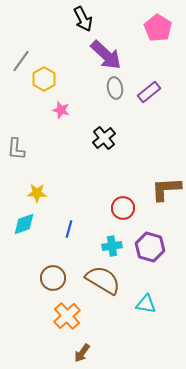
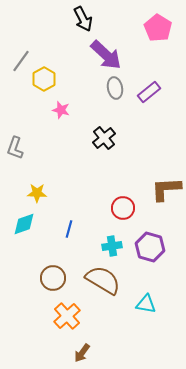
gray L-shape: moved 1 px left, 1 px up; rotated 15 degrees clockwise
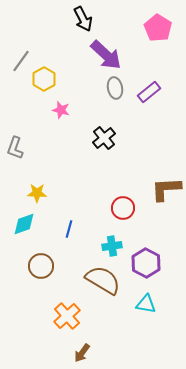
purple hexagon: moved 4 px left, 16 px down; rotated 12 degrees clockwise
brown circle: moved 12 px left, 12 px up
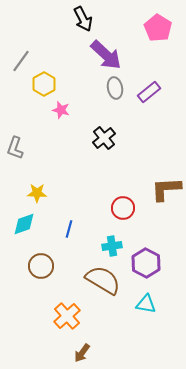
yellow hexagon: moved 5 px down
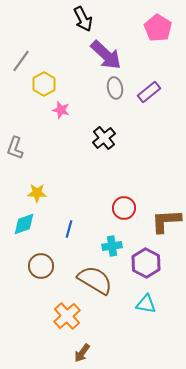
brown L-shape: moved 32 px down
red circle: moved 1 px right
brown semicircle: moved 8 px left
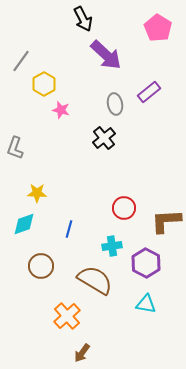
gray ellipse: moved 16 px down
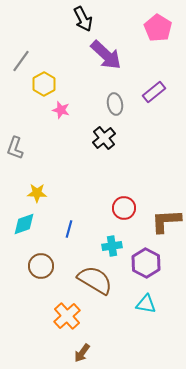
purple rectangle: moved 5 px right
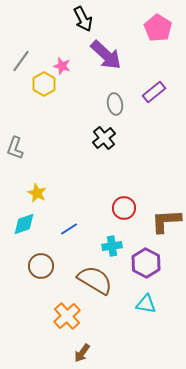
pink star: moved 1 px right, 44 px up
yellow star: rotated 24 degrees clockwise
blue line: rotated 42 degrees clockwise
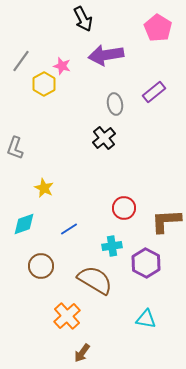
purple arrow: rotated 128 degrees clockwise
yellow star: moved 7 px right, 5 px up
cyan triangle: moved 15 px down
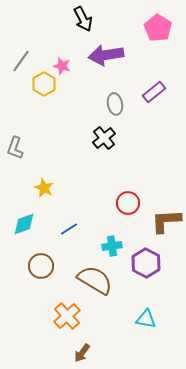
red circle: moved 4 px right, 5 px up
